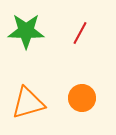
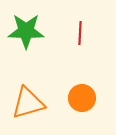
red line: rotated 25 degrees counterclockwise
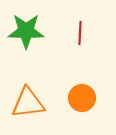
orange triangle: rotated 9 degrees clockwise
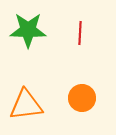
green star: moved 2 px right, 1 px up
orange triangle: moved 2 px left, 2 px down
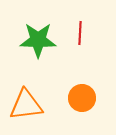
green star: moved 10 px right, 10 px down
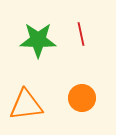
red line: moved 1 px right, 1 px down; rotated 15 degrees counterclockwise
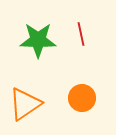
orange triangle: moved 1 px left, 1 px up; rotated 27 degrees counterclockwise
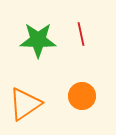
orange circle: moved 2 px up
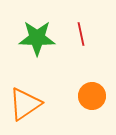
green star: moved 1 px left, 2 px up
orange circle: moved 10 px right
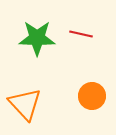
red line: rotated 65 degrees counterclockwise
orange triangle: rotated 39 degrees counterclockwise
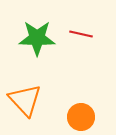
orange circle: moved 11 px left, 21 px down
orange triangle: moved 4 px up
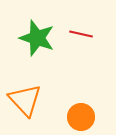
green star: rotated 18 degrees clockwise
